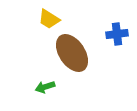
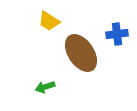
yellow trapezoid: moved 2 px down
brown ellipse: moved 9 px right
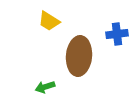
brown ellipse: moved 2 px left, 3 px down; rotated 39 degrees clockwise
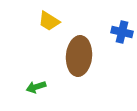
blue cross: moved 5 px right, 2 px up; rotated 20 degrees clockwise
green arrow: moved 9 px left
